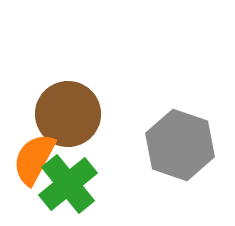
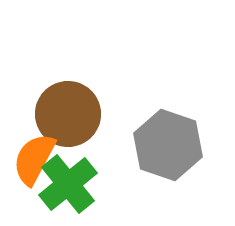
gray hexagon: moved 12 px left
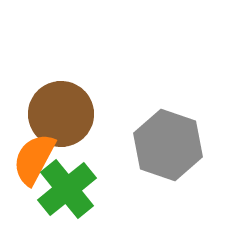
brown circle: moved 7 px left
green cross: moved 1 px left, 5 px down
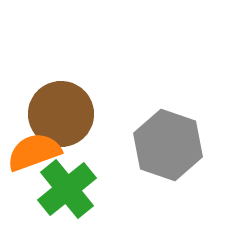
orange semicircle: moved 7 px up; rotated 42 degrees clockwise
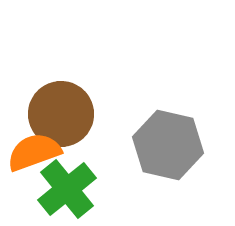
gray hexagon: rotated 6 degrees counterclockwise
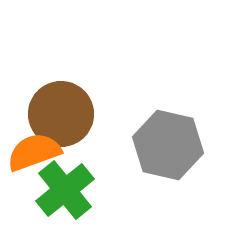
green cross: moved 2 px left, 1 px down
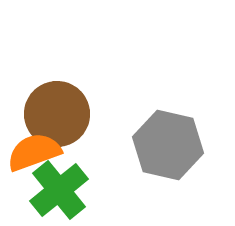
brown circle: moved 4 px left
green cross: moved 6 px left
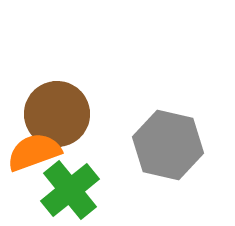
green cross: moved 11 px right
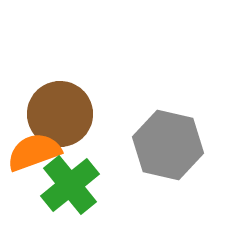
brown circle: moved 3 px right
green cross: moved 5 px up
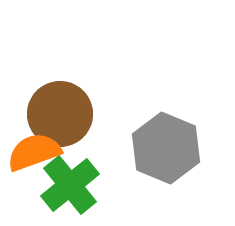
gray hexagon: moved 2 px left, 3 px down; rotated 10 degrees clockwise
